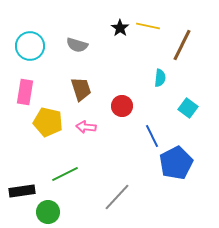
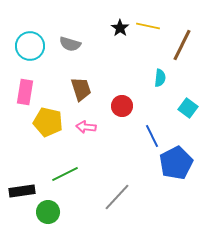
gray semicircle: moved 7 px left, 1 px up
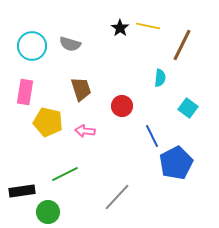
cyan circle: moved 2 px right
pink arrow: moved 1 px left, 4 px down
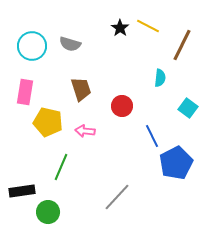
yellow line: rotated 15 degrees clockwise
green line: moved 4 px left, 7 px up; rotated 40 degrees counterclockwise
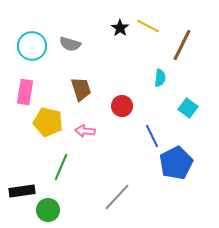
green circle: moved 2 px up
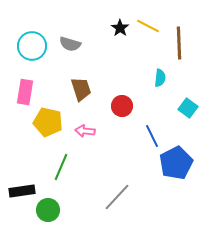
brown line: moved 3 px left, 2 px up; rotated 28 degrees counterclockwise
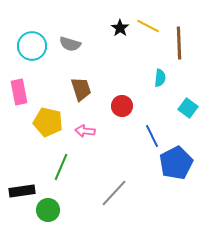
pink rectangle: moved 6 px left; rotated 20 degrees counterclockwise
gray line: moved 3 px left, 4 px up
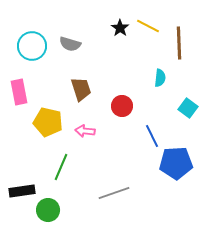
blue pentagon: rotated 24 degrees clockwise
gray line: rotated 28 degrees clockwise
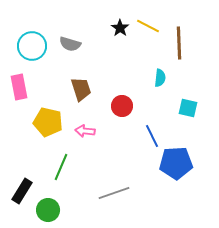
pink rectangle: moved 5 px up
cyan square: rotated 24 degrees counterclockwise
black rectangle: rotated 50 degrees counterclockwise
